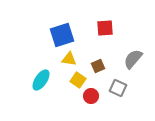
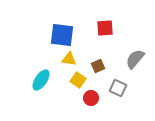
blue square: rotated 25 degrees clockwise
gray semicircle: moved 2 px right
red circle: moved 2 px down
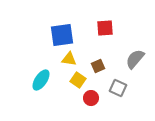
blue square: rotated 15 degrees counterclockwise
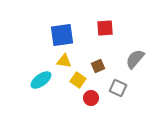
yellow triangle: moved 5 px left, 2 px down
cyan ellipse: rotated 20 degrees clockwise
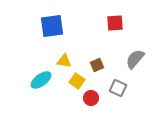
red square: moved 10 px right, 5 px up
blue square: moved 10 px left, 9 px up
brown square: moved 1 px left, 1 px up
yellow square: moved 1 px left, 1 px down
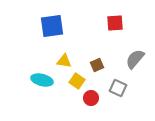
cyan ellipse: moved 1 px right; rotated 50 degrees clockwise
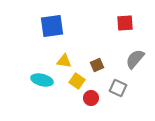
red square: moved 10 px right
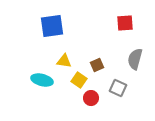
gray semicircle: rotated 25 degrees counterclockwise
yellow square: moved 2 px right, 1 px up
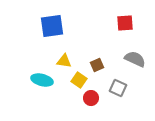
gray semicircle: rotated 100 degrees clockwise
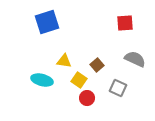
blue square: moved 5 px left, 4 px up; rotated 10 degrees counterclockwise
brown square: rotated 16 degrees counterclockwise
red circle: moved 4 px left
